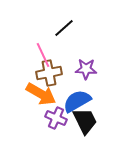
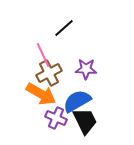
brown cross: rotated 15 degrees counterclockwise
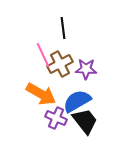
black line: moved 1 px left; rotated 55 degrees counterclockwise
brown cross: moved 11 px right, 9 px up
black trapezoid: rotated 12 degrees counterclockwise
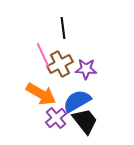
purple cross: rotated 25 degrees clockwise
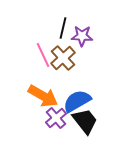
black line: rotated 20 degrees clockwise
brown cross: moved 3 px right, 6 px up; rotated 15 degrees counterclockwise
purple star: moved 4 px left, 33 px up
orange arrow: moved 2 px right, 2 px down
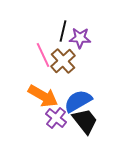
black line: moved 3 px down
purple star: moved 2 px left, 2 px down
brown cross: moved 3 px down
blue semicircle: moved 1 px right
purple cross: rotated 10 degrees counterclockwise
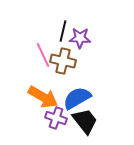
brown cross: rotated 35 degrees counterclockwise
orange arrow: moved 1 px down
blue semicircle: moved 1 px left, 3 px up
purple cross: rotated 20 degrees counterclockwise
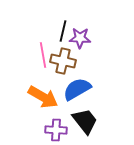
pink line: rotated 15 degrees clockwise
blue semicircle: moved 9 px up
purple cross: moved 12 px down; rotated 15 degrees counterclockwise
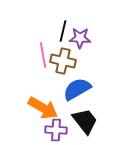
orange arrow: moved 11 px down
